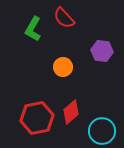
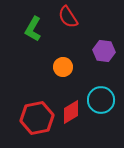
red semicircle: moved 4 px right, 1 px up; rotated 10 degrees clockwise
purple hexagon: moved 2 px right
red diamond: rotated 10 degrees clockwise
cyan circle: moved 1 px left, 31 px up
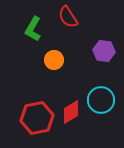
orange circle: moved 9 px left, 7 px up
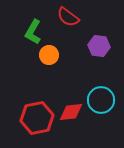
red semicircle: rotated 20 degrees counterclockwise
green L-shape: moved 3 px down
purple hexagon: moved 5 px left, 5 px up
orange circle: moved 5 px left, 5 px up
red diamond: rotated 25 degrees clockwise
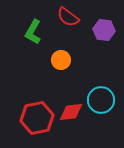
purple hexagon: moved 5 px right, 16 px up
orange circle: moved 12 px right, 5 px down
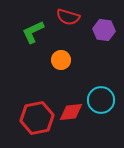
red semicircle: rotated 20 degrees counterclockwise
green L-shape: rotated 35 degrees clockwise
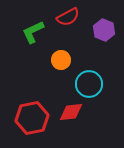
red semicircle: rotated 45 degrees counterclockwise
purple hexagon: rotated 15 degrees clockwise
cyan circle: moved 12 px left, 16 px up
red hexagon: moved 5 px left
